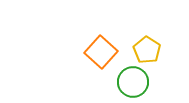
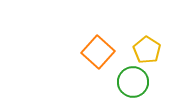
orange square: moved 3 px left
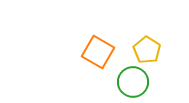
orange square: rotated 12 degrees counterclockwise
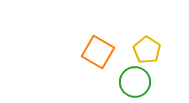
green circle: moved 2 px right
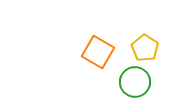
yellow pentagon: moved 2 px left, 2 px up
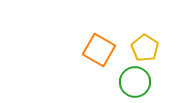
orange square: moved 1 px right, 2 px up
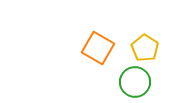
orange square: moved 1 px left, 2 px up
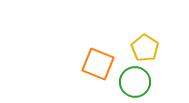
orange square: moved 16 px down; rotated 8 degrees counterclockwise
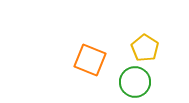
orange square: moved 8 px left, 4 px up
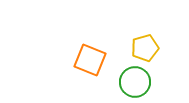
yellow pentagon: rotated 24 degrees clockwise
